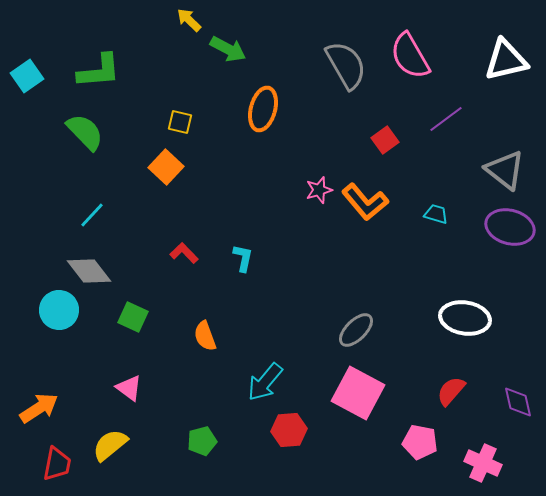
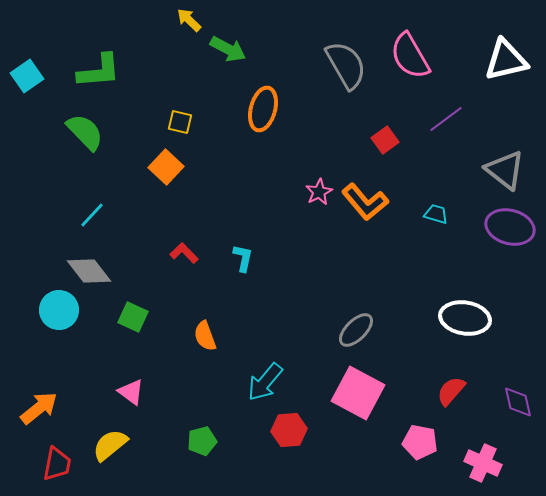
pink star: moved 2 px down; rotated 12 degrees counterclockwise
pink triangle: moved 2 px right, 4 px down
orange arrow: rotated 6 degrees counterclockwise
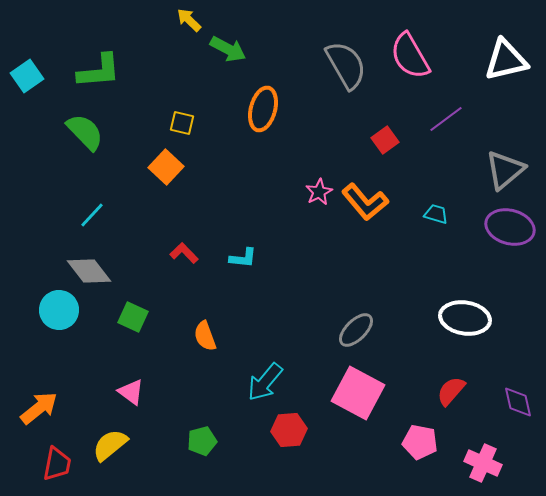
yellow square: moved 2 px right, 1 px down
gray triangle: rotated 42 degrees clockwise
cyan L-shape: rotated 84 degrees clockwise
